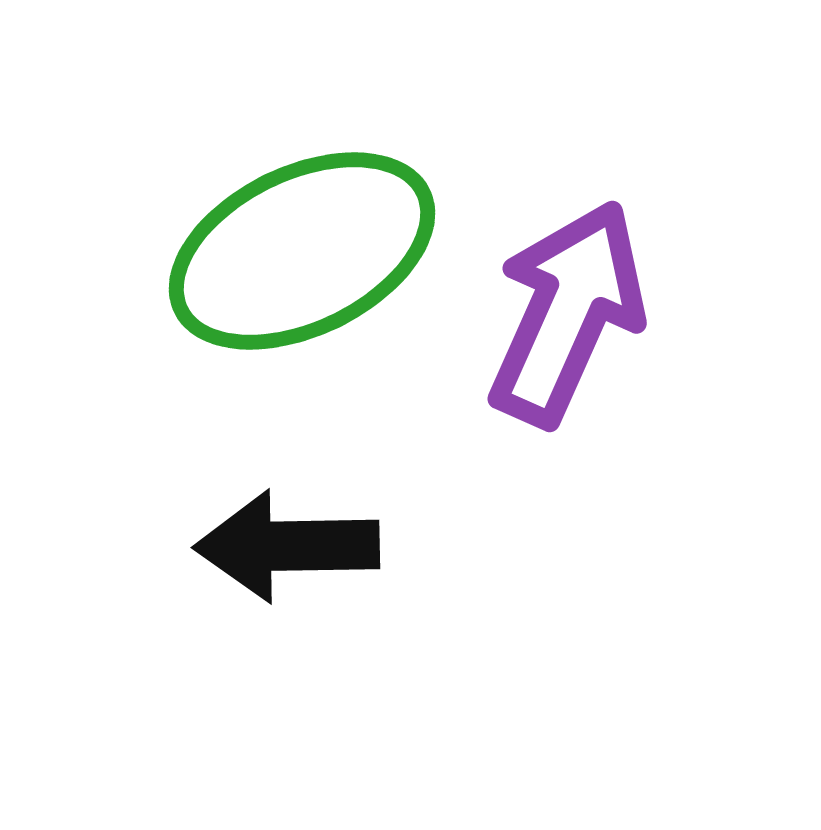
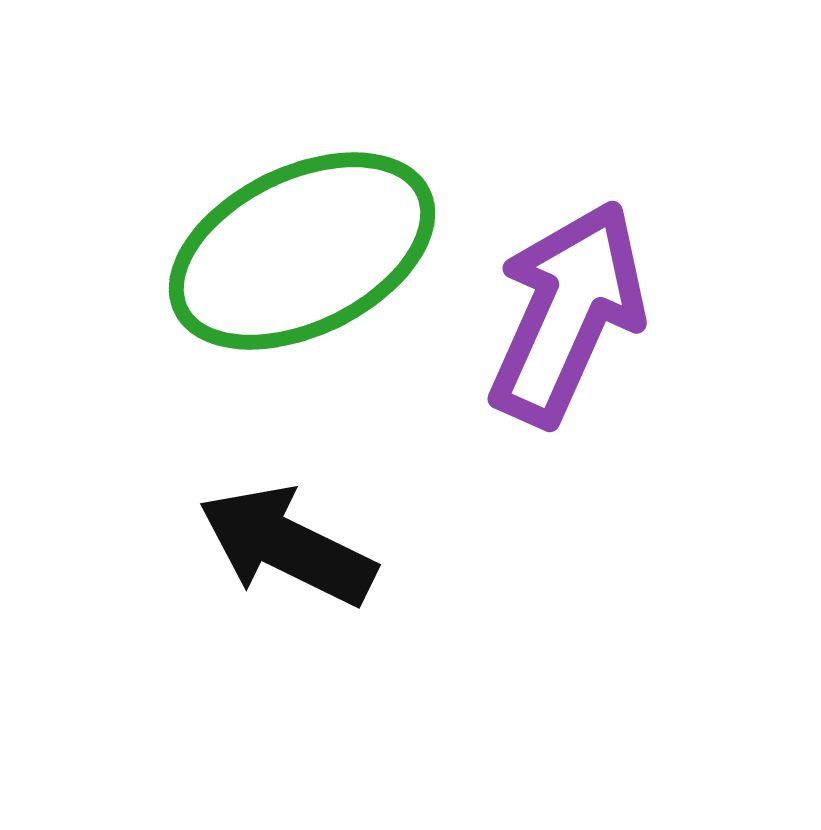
black arrow: rotated 27 degrees clockwise
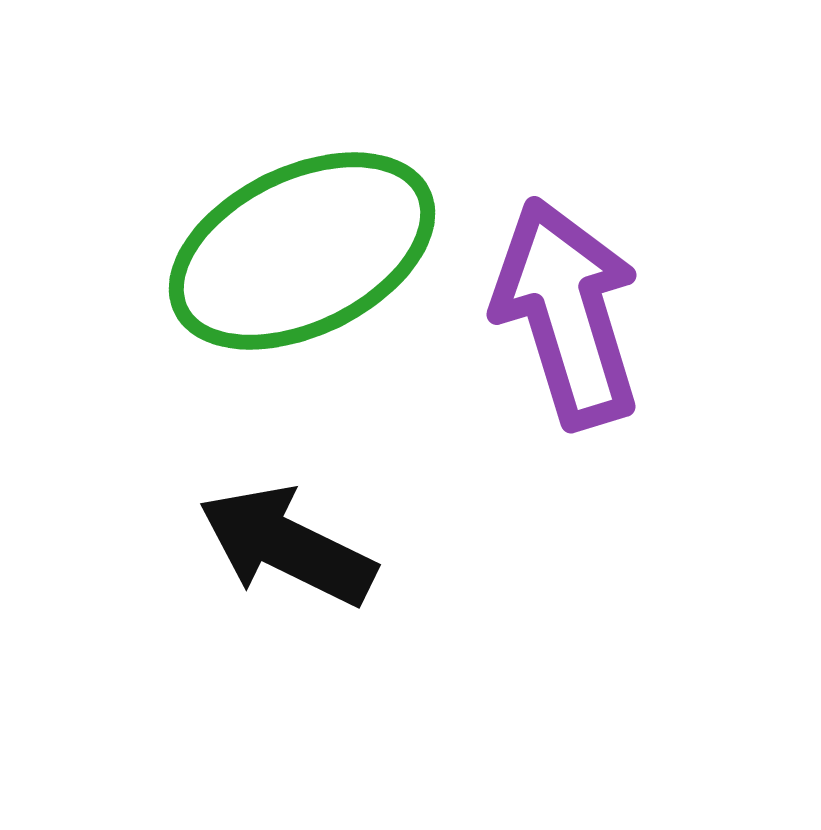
purple arrow: rotated 41 degrees counterclockwise
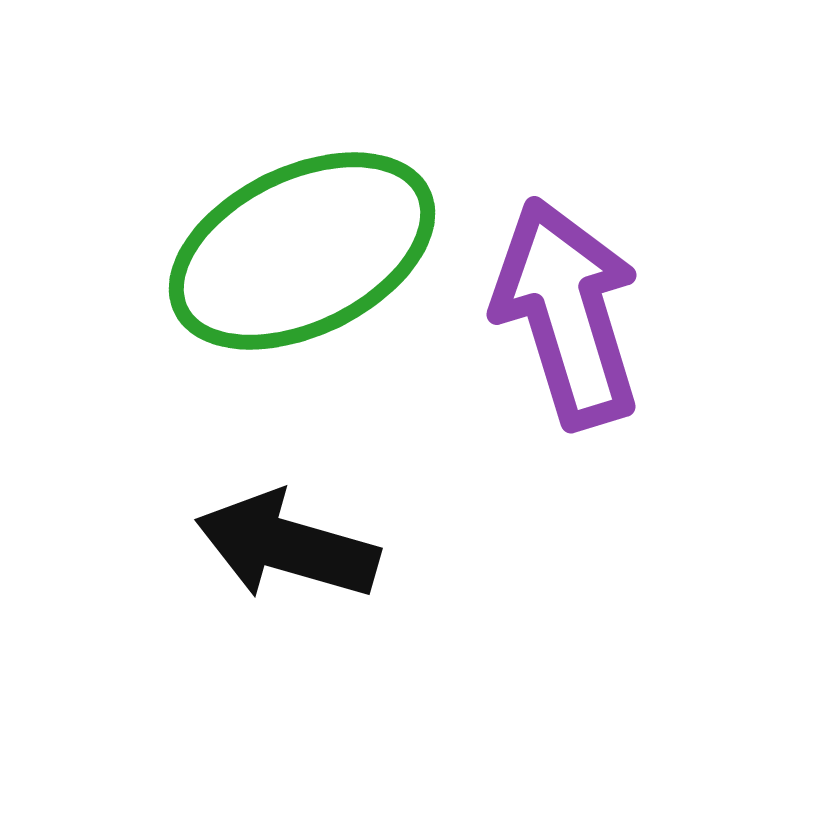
black arrow: rotated 10 degrees counterclockwise
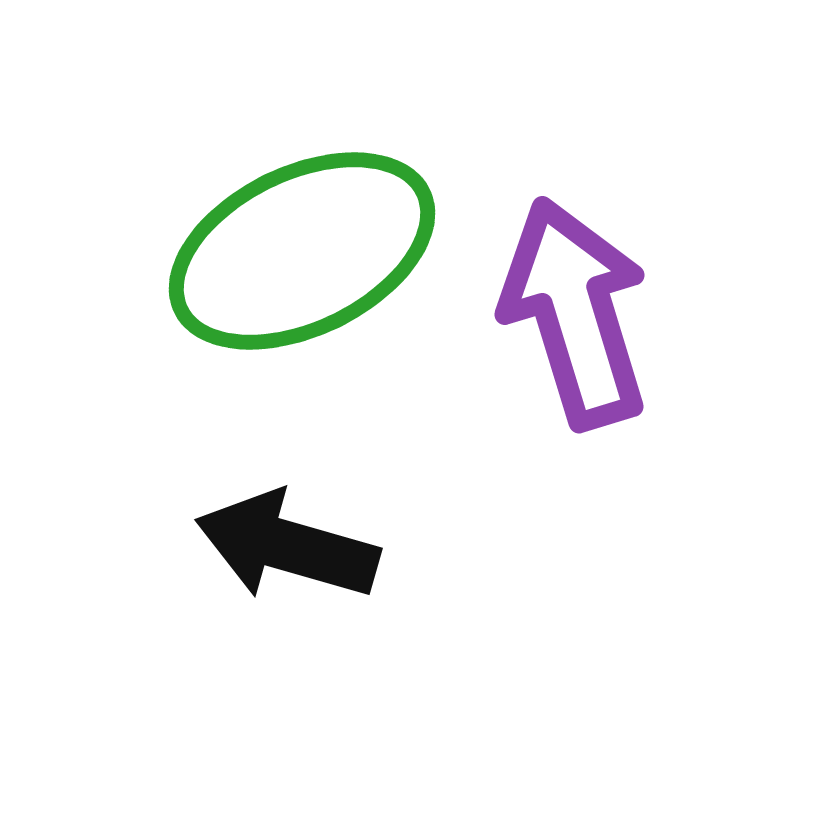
purple arrow: moved 8 px right
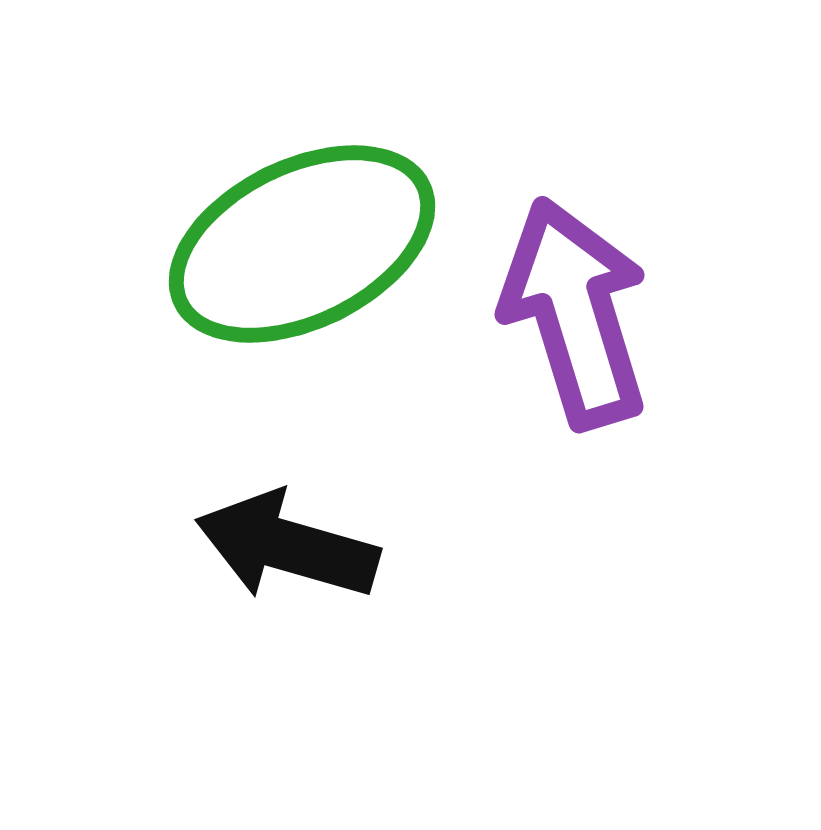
green ellipse: moved 7 px up
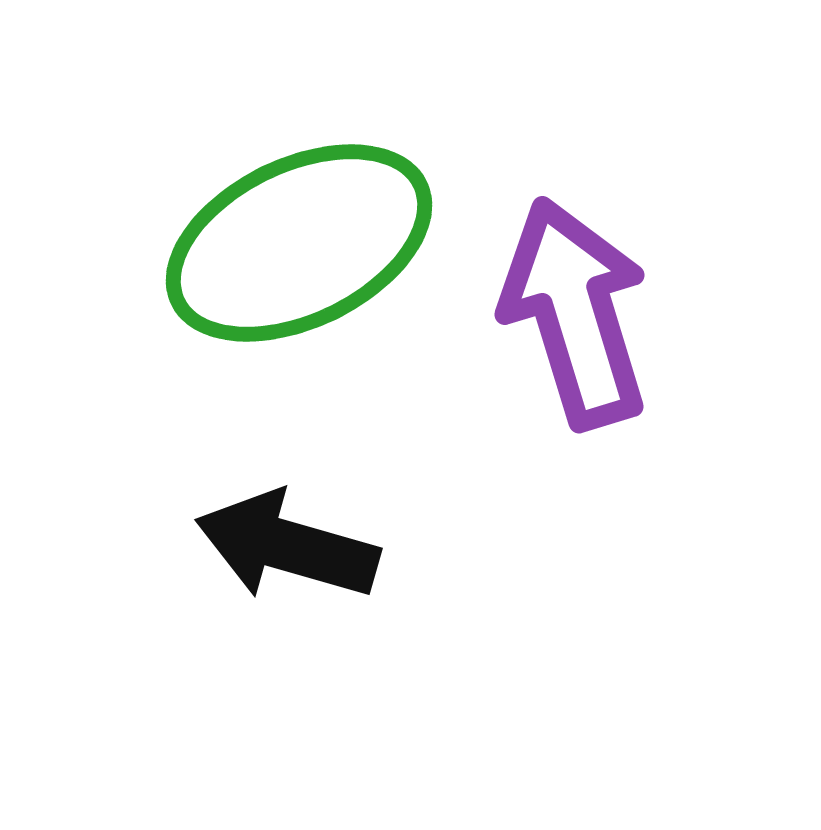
green ellipse: moved 3 px left, 1 px up
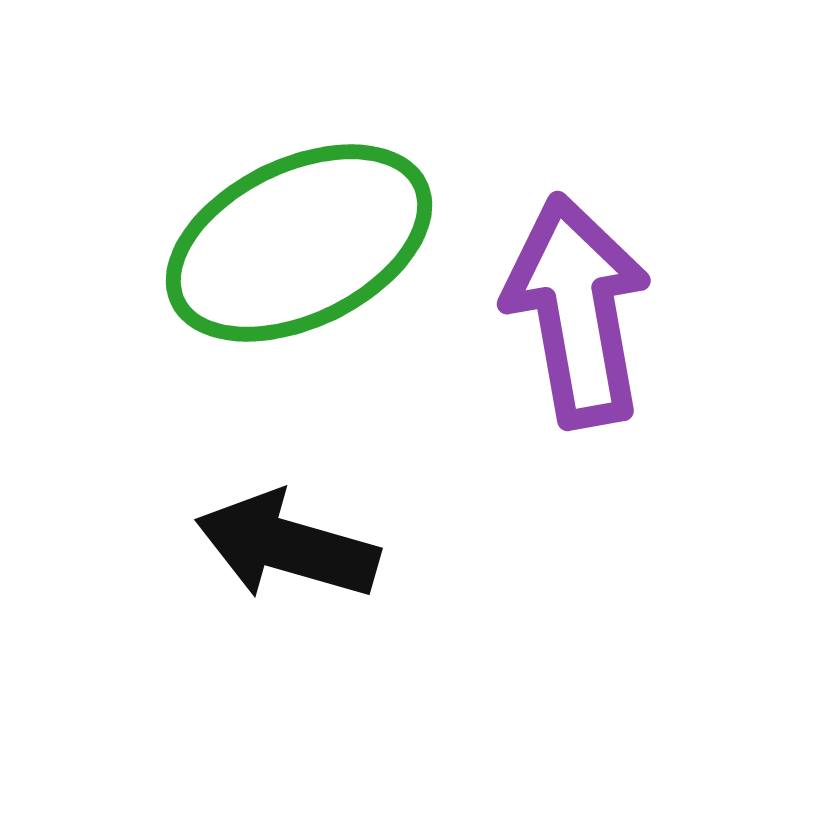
purple arrow: moved 2 px right, 2 px up; rotated 7 degrees clockwise
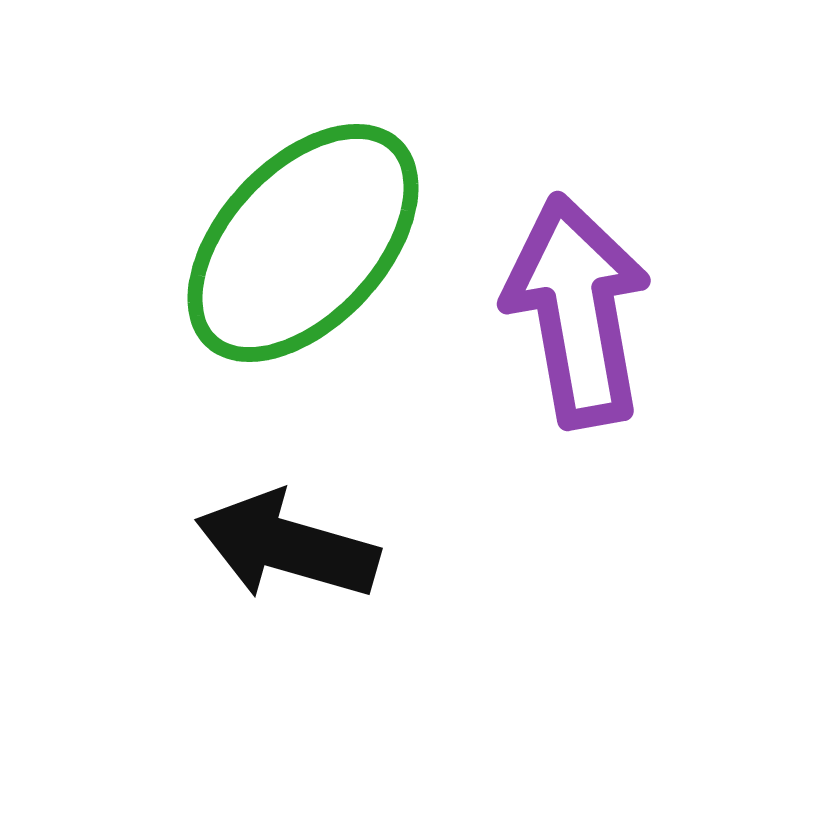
green ellipse: moved 4 px right; rotated 21 degrees counterclockwise
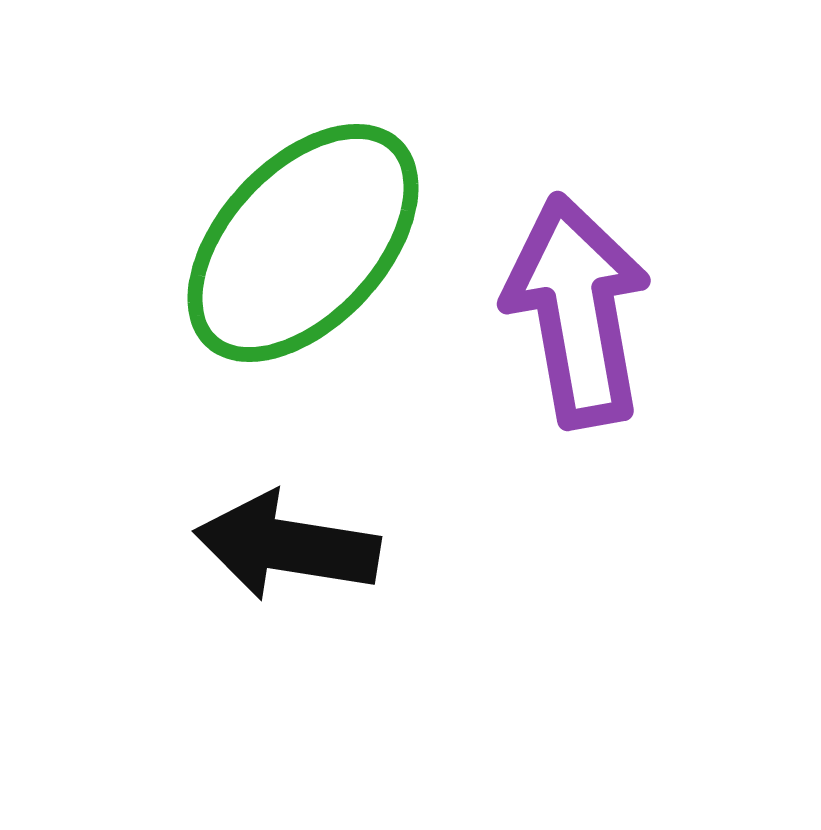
black arrow: rotated 7 degrees counterclockwise
